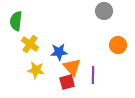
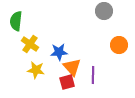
orange circle: moved 1 px right
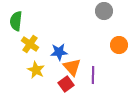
yellow star: rotated 18 degrees clockwise
red square: moved 1 px left, 2 px down; rotated 21 degrees counterclockwise
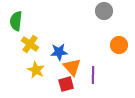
red square: rotated 21 degrees clockwise
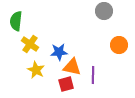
orange triangle: rotated 36 degrees counterclockwise
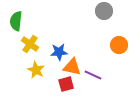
purple line: rotated 66 degrees counterclockwise
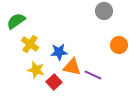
green semicircle: rotated 48 degrees clockwise
yellow star: rotated 12 degrees counterclockwise
red square: moved 12 px left, 2 px up; rotated 28 degrees counterclockwise
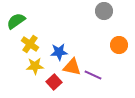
yellow star: moved 1 px left, 4 px up; rotated 18 degrees counterclockwise
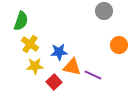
green semicircle: moved 5 px right; rotated 144 degrees clockwise
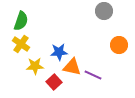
yellow cross: moved 9 px left
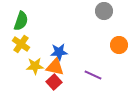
orange triangle: moved 17 px left
